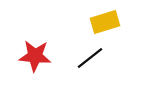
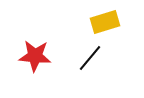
black line: rotated 12 degrees counterclockwise
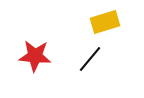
black line: moved 1 px down
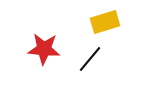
red star: moved 9 px right, 7 px up
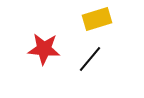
yellow rectangle: moved 8 px left, 3 px up
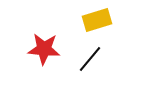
yellow rectangle: moved 1 px down
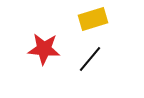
yellow rectangle: moved 4 px left, 1 px up
